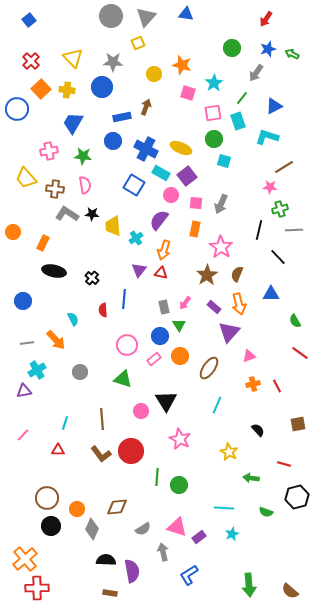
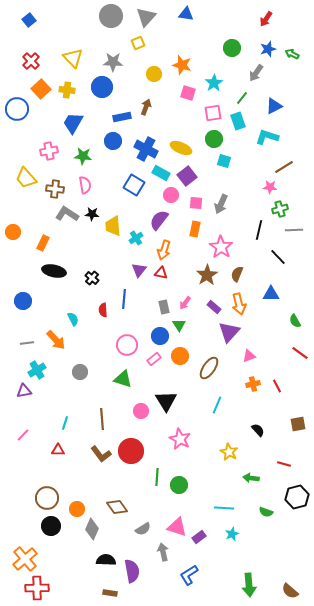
brown diamond at (117, 507): rotated 60 degrees clockwise
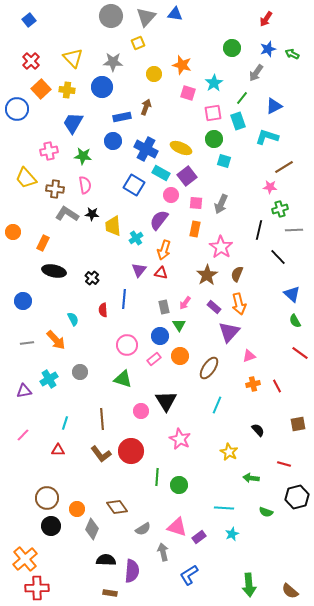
blue triangle at (186, 14): moved 11 px left
blue triangle at (271, 294): moved 21 px right; rotated 42 degrees clockwise
cyan cross at (37, 370): moved 12 px right, 9 px down
purple semicircle at (132, 571): rotated 15 degrees clockwise
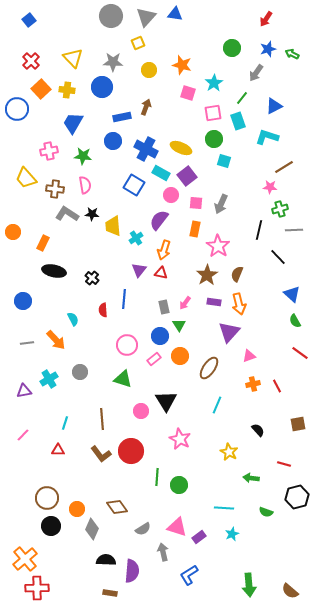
yellow circle at (154, 74): moved 5 px left, 4 px up
pink star at (221, 247): moved 3 px left, 1 px up
purple rectangle at (214, 307): moved 5 px up; rotated 32 degrees counterclockwise
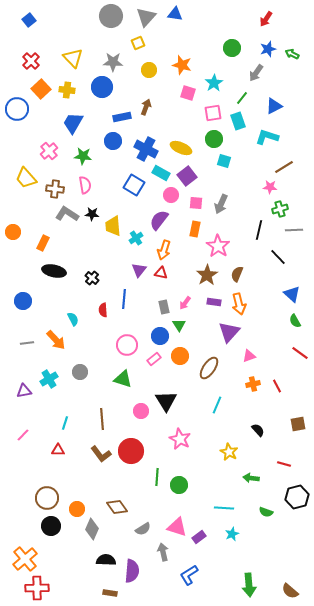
pink cross at (49, 151): rotated 30 degrees counterclockwise
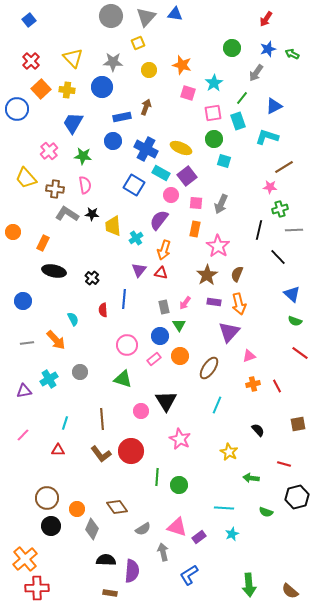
green semicircle at (295, 321): rotated 40 degrees counterclockwise
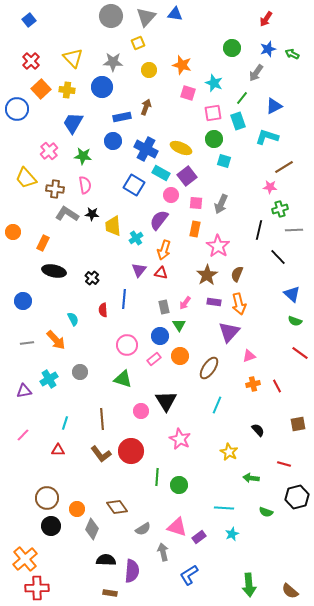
cyan star at (214, 83): rotated 18 degrees counterclockwise
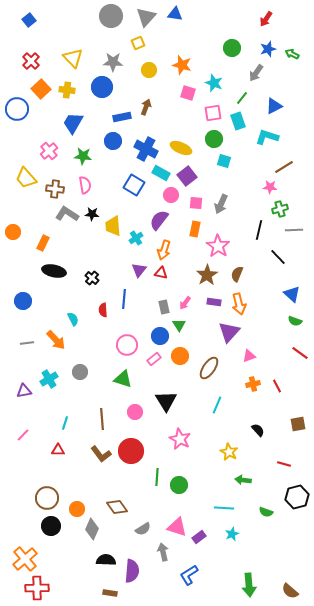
pink circle at (141, 411): moved 6 px left, 1 px down
green arrow at (251, 478): moved 8 px left, 2 px down
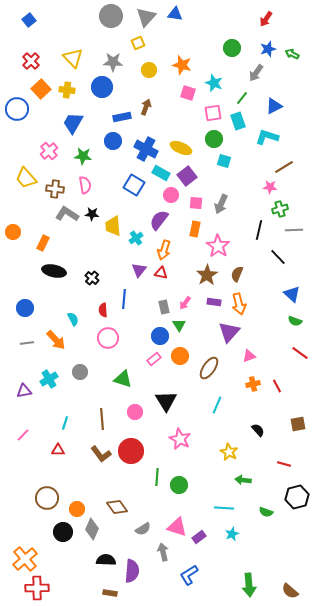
blue circle at (23, 301): moved 2 px right, 7 px down
pink circle at (127, 345): moved 19 px left, 7 px up
black circle at (51, 526): moved 12 px right, 6 px down
